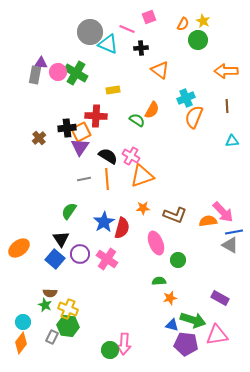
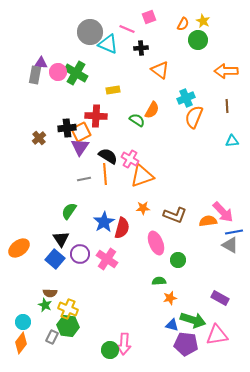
pink cross at (131, 156): moved 1 px left, 3 px down
orange line at (107, 179): moved 2 px left, 5 px up
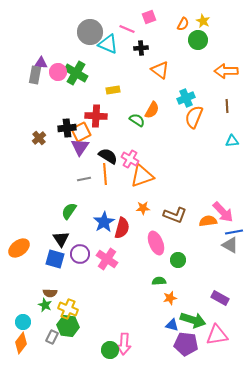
blue square at (55, 259): rotated 24 degrees counterclockwise
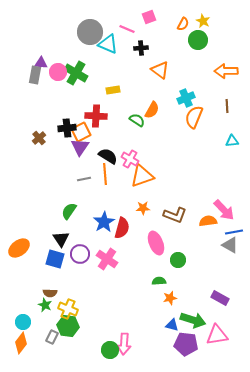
pink arrow at (223, 212): moved 1 px right, 2 px up
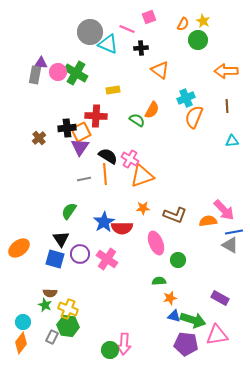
red semicircle at (122, 228): rotated 75 degrees clockwise
blue triangle at (172, 325): moved 2 px right, 9 px up
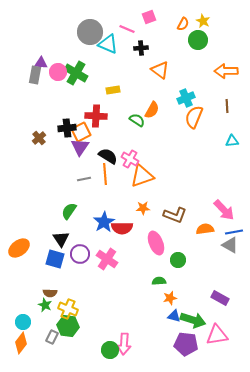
orange semicircle at (208, 221): moved 3 px left, 8 px down
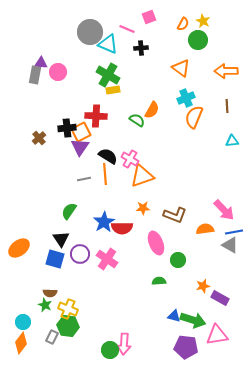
orange triangle at (160, 70): moved 21 px right, 2 px up
green cross at (76, 73): moved 32 px right, 2 px down
orange star at (170, 298): moved 33 px right, 12 px up
purple pentagon at (186, 344): moved 3 px down
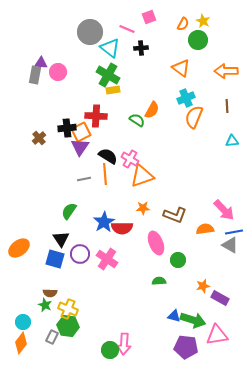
cyan triangle at (108, 44): moved 2 px right, 4 px down; rotated 15 degrees clockwise
